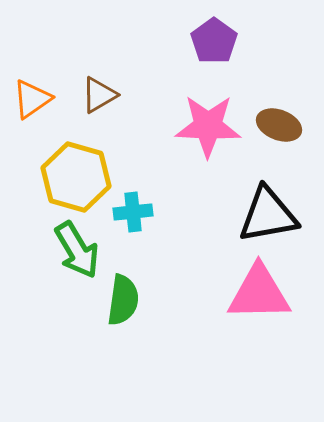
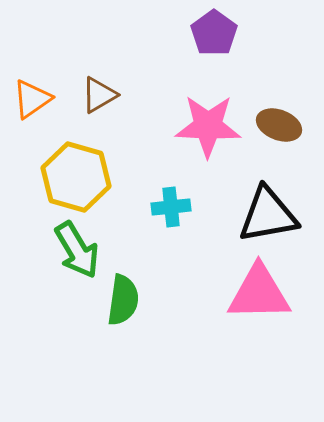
purple pentagon: moved 8 px up
cyan cross: moved 38 px right, 5 px up
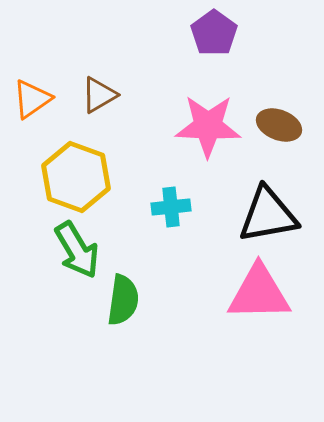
yellow hexagon: rotated 4 degrees clockwise
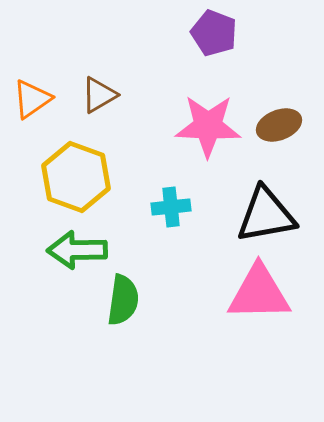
purple pentagon: rotated 15 degrees counterclockwise
brown ellipse: rotated 42 degrees counterclockwise
black triangle: moved 2 px left
green arrow: rotated 120 degrees clockwise
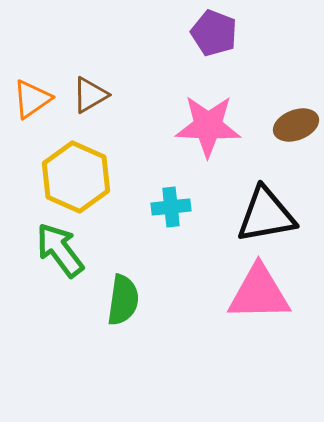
brown triangle: moved 9 px left
brown ellipse: moved 17 px right
yellow hexagon: rotated 4 degrees clockwise
green arrow: moved 17 px left; rotated 54 degrees clockwise
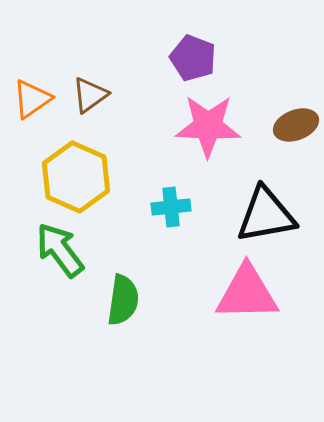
purple pentagon: moved 21 px left, 25 px down
brown triangle: rotated 6 degrees counterclockwise
pink triangle: moved 12 px left
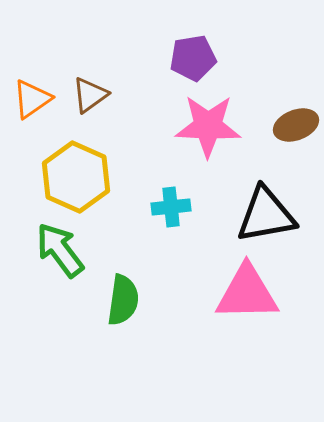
purple pentagon: rotated 30 degrees counterclockwise
